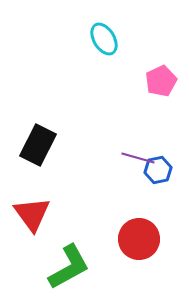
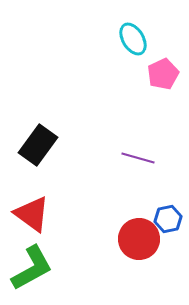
cyan ellipse: moved 29 px right
pink pentagon: moved 2 px right, 7 px up
black rectangle: rotated 9 degrees clockwise
blue hexagon: moved 10 px right, 49 px down
red triangle: rotated 18 degrees counterclockwise
green L-shape: moved 37 px left, 1 px down
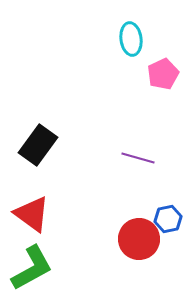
cyan ellipse: moved 2 px left; rotated 24 degrees clockwise
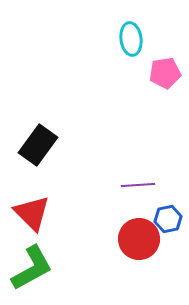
pink pentagon: moved 2 px right, 1 px up; rotated 16 degrees clockwise
purple line: moved 27 px down; rotated 20 degrees counterclockwise
red triangle: moved 1 px up; rotated 9 degrees clockwise
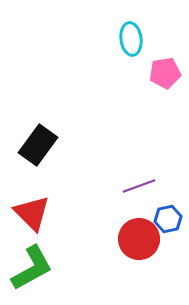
purple line: moved 1 px right, 1 px down; rotated 16 degrees counterclockwise
